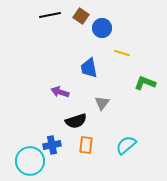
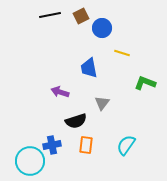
brown square: rotated 28 degrees clockwise
cyan semicircle: rotated 15 degrees counterclockwise
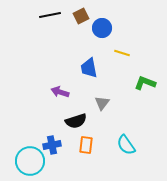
cyan semicircle: rotated 70 degrees counterclockwise
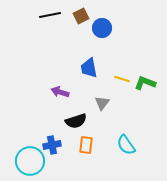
yellow line: moved 26 px down
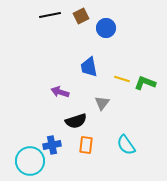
blue circle: moved 4 px right
blue trapezoid: moved 1 px up
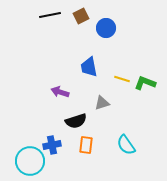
gray triangle: rotated 35 degrees clockwise
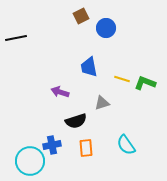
black line: moved 34 px left, 23 px down
orange rectangle: moved 3 px down; rotated 12 degrees counterclockwise
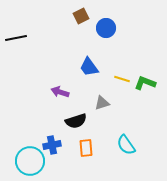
blue trapezoid: rotated 25 degrees counterclockwise
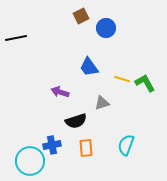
green L-shape: rotated 40 degrees clockwise
cyan semicircle: rotated 55 degrees clockwise
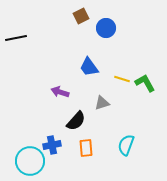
black semicircle: rotated 30 degrees counterclockwise
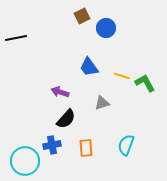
brown square: moved 1 px right
yellow line: moved 3 px up
black semicircle: moved 10 px left, 2 px up
cyan circle: moved 5 px left
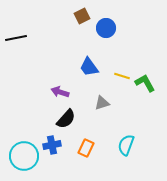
orange rectangle: rotated 30 degrees clockwise
cyan circle: moved 1 px left, 5 px up
